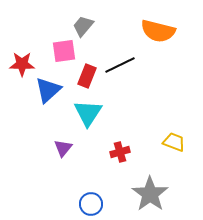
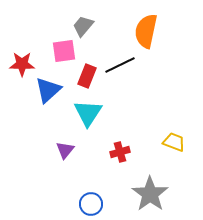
orange semicircle: moved 12 px left; rotated 88 degrees clockwise
purple triangle: moved 2 px right, 2 px down
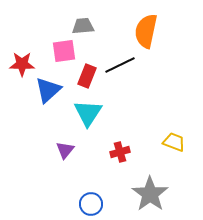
gray trapezoid: rotated 45 degrees clockwise
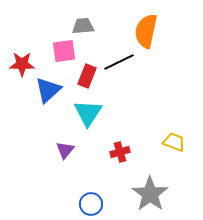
black line: moved 1 px left, 3 px up
